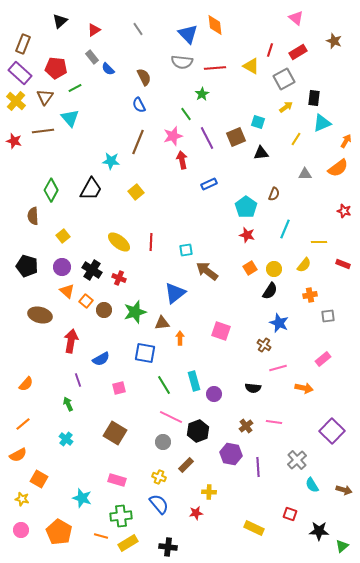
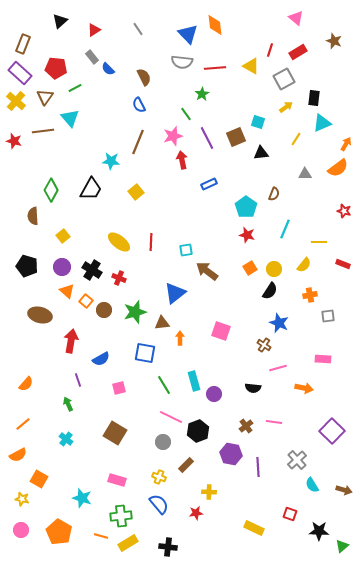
orange arrow at (346, 141): moved 3 px down
pink rectangle at (323, 359): rotated 42 degrees clockwise
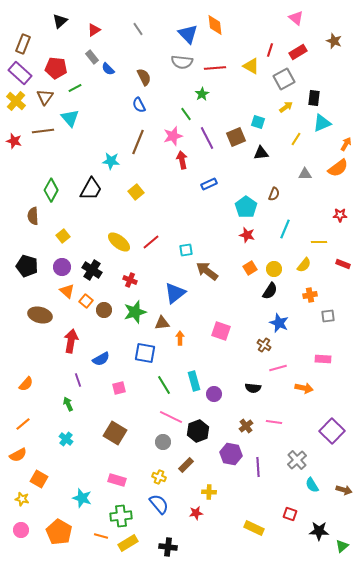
red star at (344, 211): moved 4 px left, 4 px down; rotated 16 degrees counterclockwise
red line at (151, 242): rotated 48 degrees clockwise
red cross at (119, 278): moved 11 px right, 2 px down
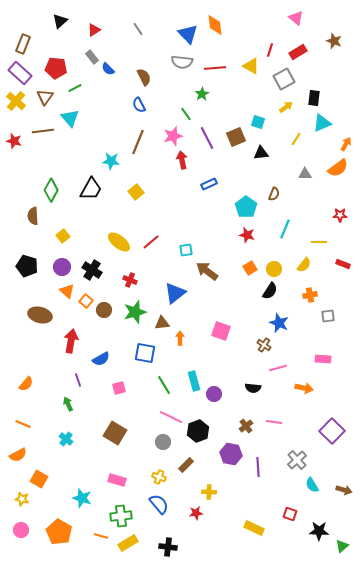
orange line at (23, 424): rotated 63 degrees clockwise
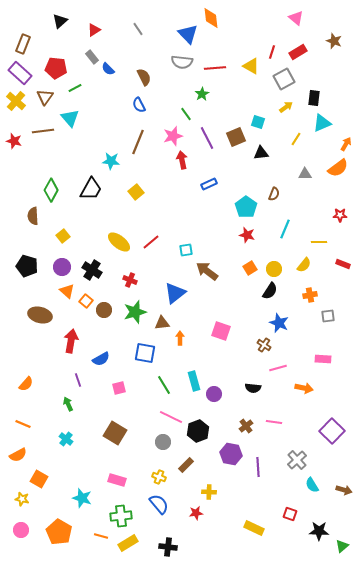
orange diamond at (215, 25): moved 4 px left, 7 px up
red line at (270, 50): moved 2 px right, 2 px down
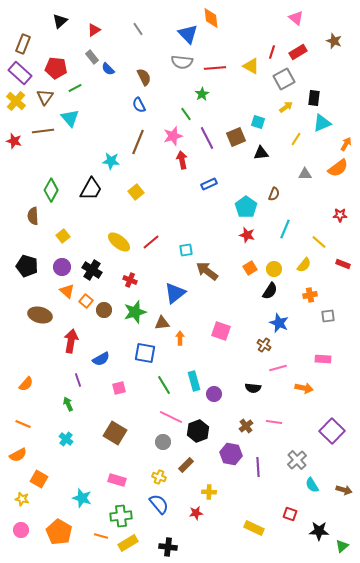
yellow line at (319, 242): rotated 42 degrees clockwise
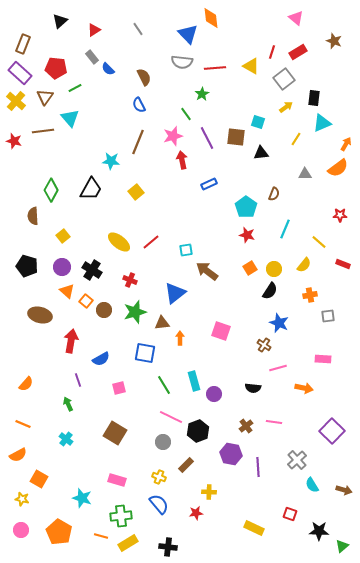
gray square at (284, 79): rotated 10 degrees counterclockwise
brown square at (236, 137): rotated 30 degrees clockwise
